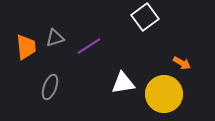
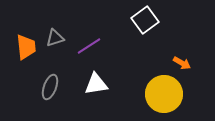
white square: moved 3 px down
white triangle: moved 27 px left, 1 px down
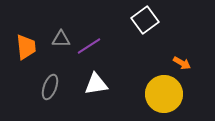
gray triangle: moved 6 px right, 1 px down; rotated 18 degrees clockwise
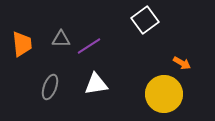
orange trapezoid: moved 4 px left, 3 px up
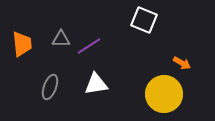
white square: moved 1 px left; rotated 32 degrees counterclockwise
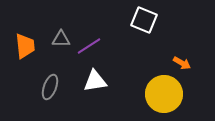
orange trapezoid: moved 3 px right, 2 px down
white triangle: moved 1 px left, 3 px up
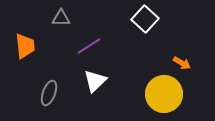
white square: moved 1 px right, 1 px up; rotated 20 degrees clockwise
gray triangle: moved 21 px up
white triangle: rotated 35 degrees counterclockwise
gray ellipse: moved 1 px left, 6 px down
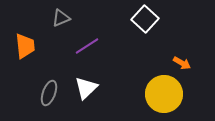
gray triangle: rotated 24 degrees counterclockwise
purple line: moved 2 px left
white triangle: moved 9 px left, 7 px down
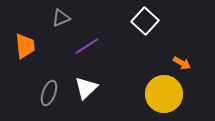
white square: moved 2 px down
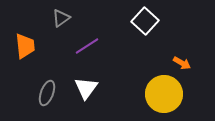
gray triangle: rotated 12 degrees counterclockwise
white triangle: rotated 10 degrees counterclockwise
gray ellipse: moved 2 px left
